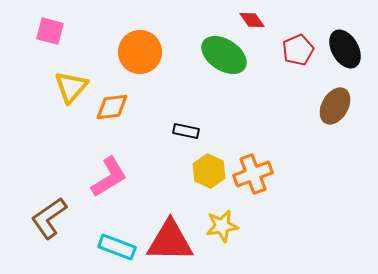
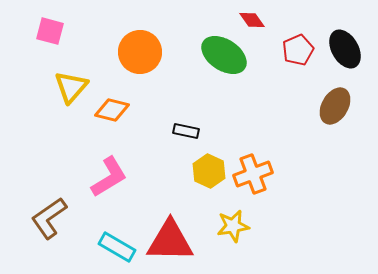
orange diamond: moved 3 px down; rotated 20 degrees clockwise
yellow star: moved 11 px right
cyan rectangle: rotated 9 degrees clockwise
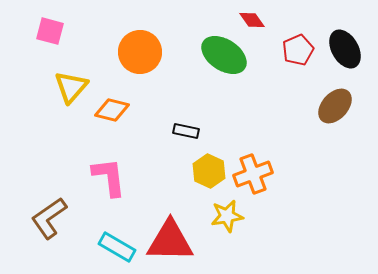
brown ellipse: rotated 12 degrees clockwise
pink L-shape: rotated 66 degrees counterclockwise
yellow star: moved 6 px left, 10 px up
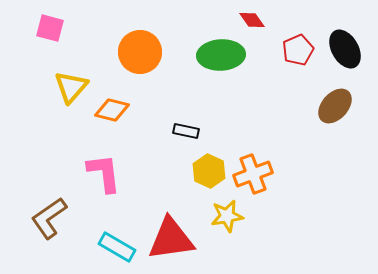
pink square: moved 3 px up
green ellipse: moved 3 px left; rotated 36 degrees counterclockwise
pink L-shape: moved 5 px left, 4 px up
red triangle: moved 1 px right, 2 px up; rotated 9 degrees counterclockwise
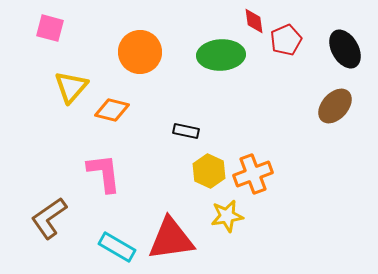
red diamond: moved 2 px right, 1 px down; rotated 28 degrees clockwise
red pentagon: moved 12 px left, 10 px up
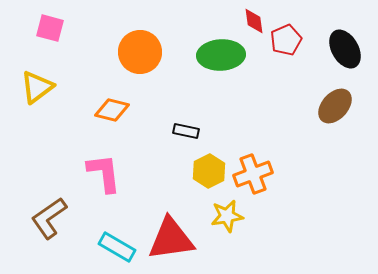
yellow triangle: moved 34 px left; rotated 12 degrees clockwise
yellow hexagon: rotated 8 degrees clockwise
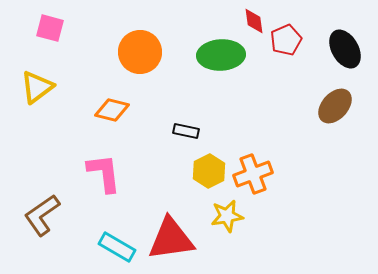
brown L-shape: moved 7 px left, 3 px up
